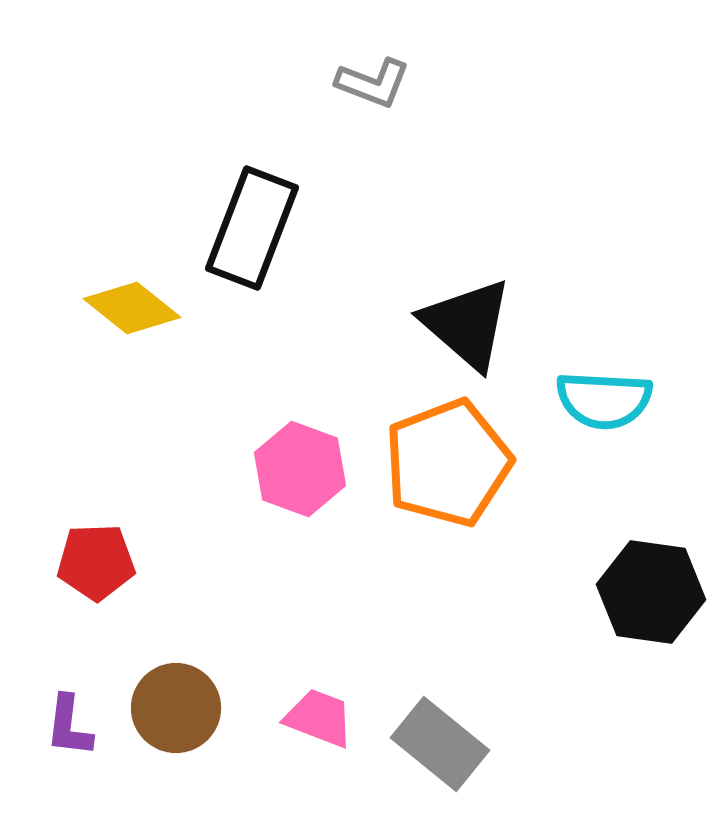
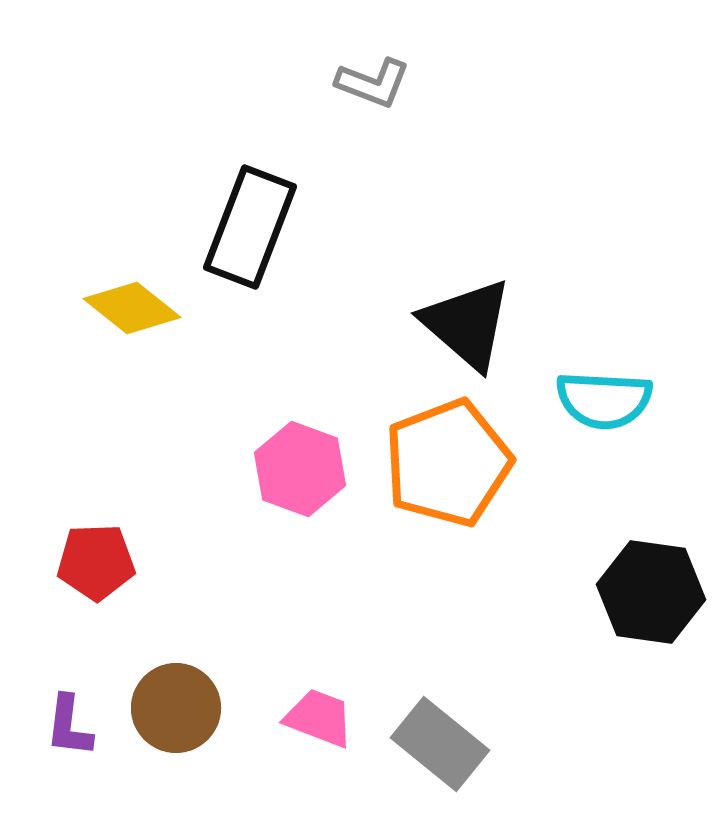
black rectangle: moved 2 px left, 1 px up
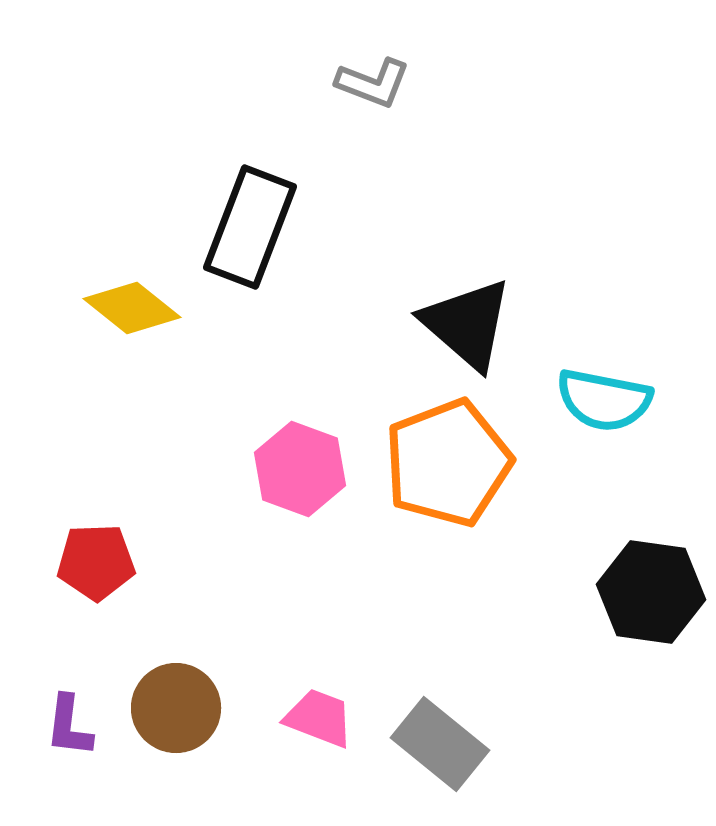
cyan semicircle: rotated 8 degrees clockwise
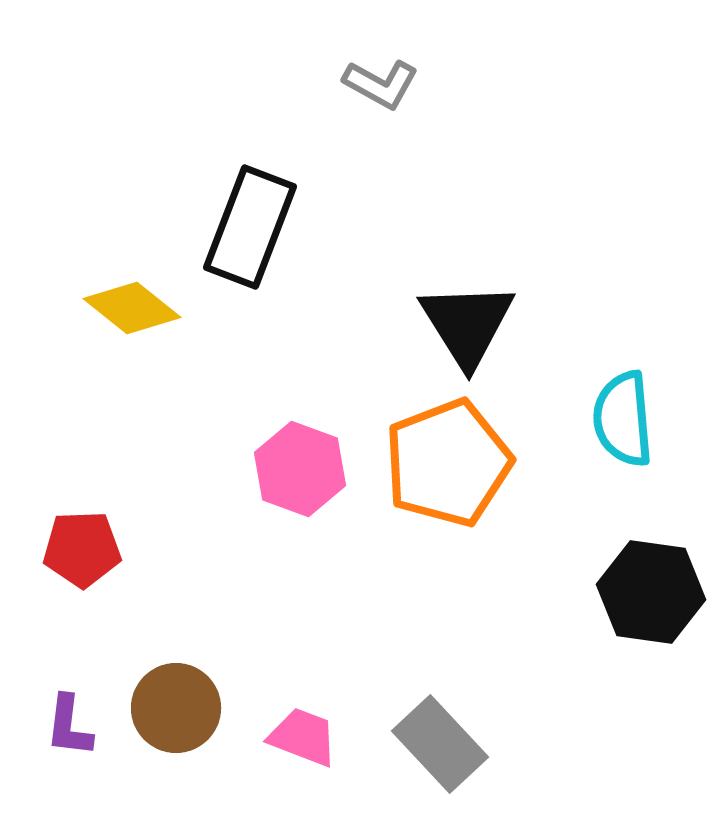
gray L-shape: moved 8 px right, 1 px down; rotated 8 degrees clockwise
black triangle: rotated 17 degrees clockwise
cyan semicircle: moved 19 px right, 19 px down; rotated 74 degrees clockwise
red pentagon: moved 14 px left, 13 px up
pink trapezoid: moved 16 px left, 19 px down
gray rectangle: rotated 8 degrees clockwise
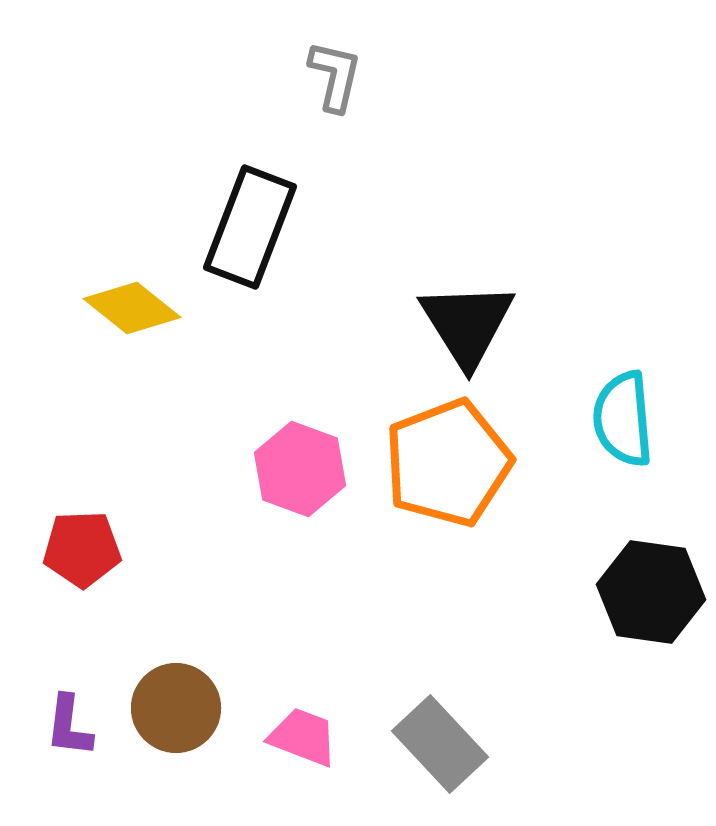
gray L-shape: moved 46 px left, 8 px up; rotated 106 degrees counterclockwise
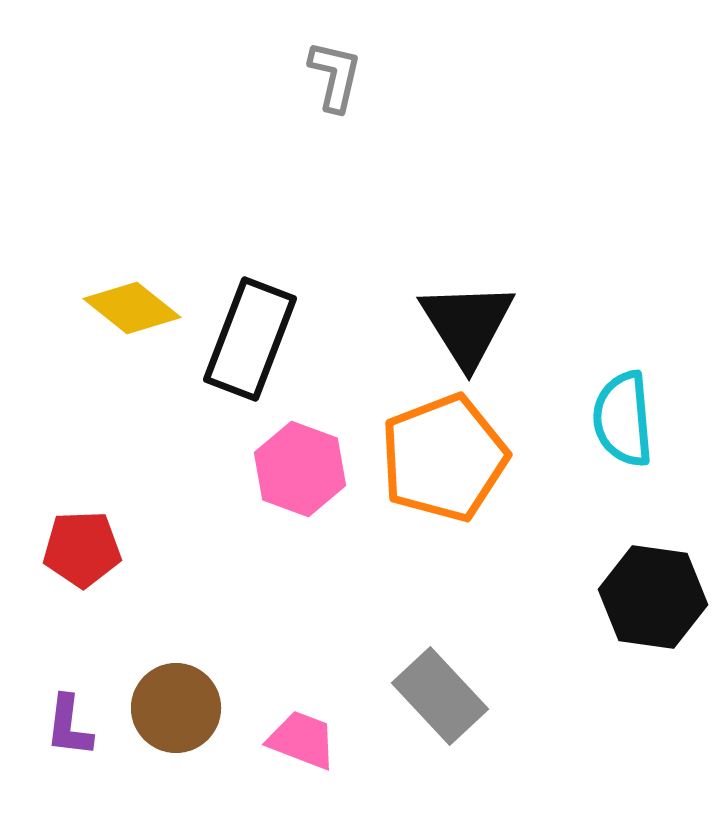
black rectangle: moved 112 px down
orange pentagon: moved 4 px left, 5 px up
black hexagon: moved 2 px right, 5 px down
pink trapezoid: moved 1 px left, 3 px down
gray rectangle: moved 48 px up
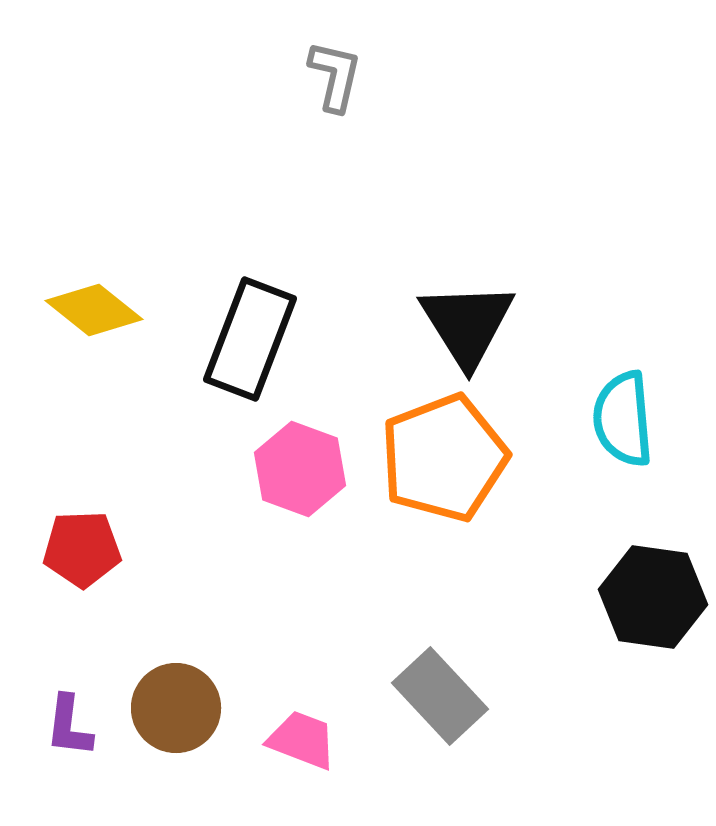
yellow diamond: moved 38 px left, 2 px down
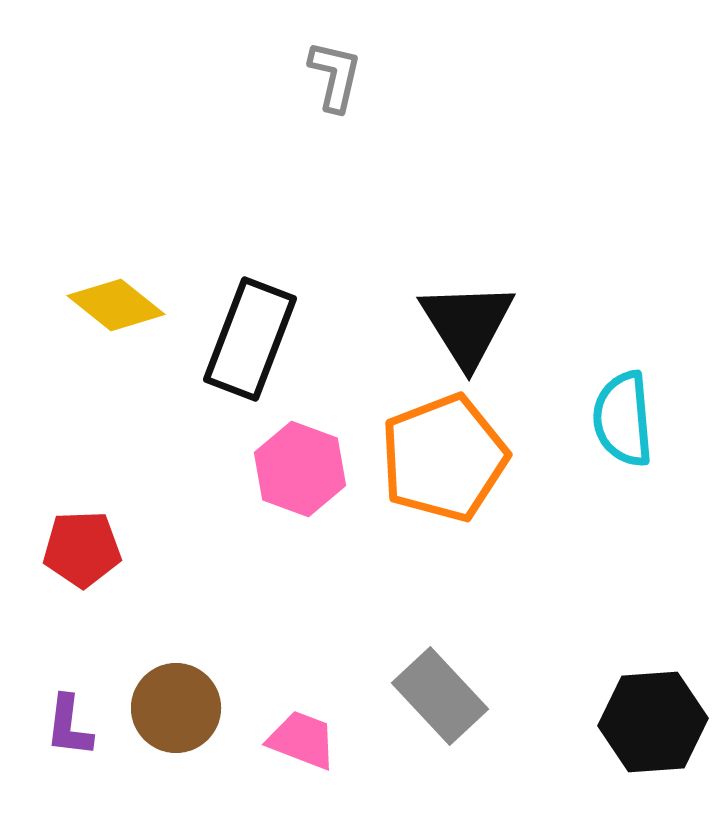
yellow diamond: moved 22 px right, 5 px up
black hexagon: moved 125 px down; rotated 12 degrees counterclockwise
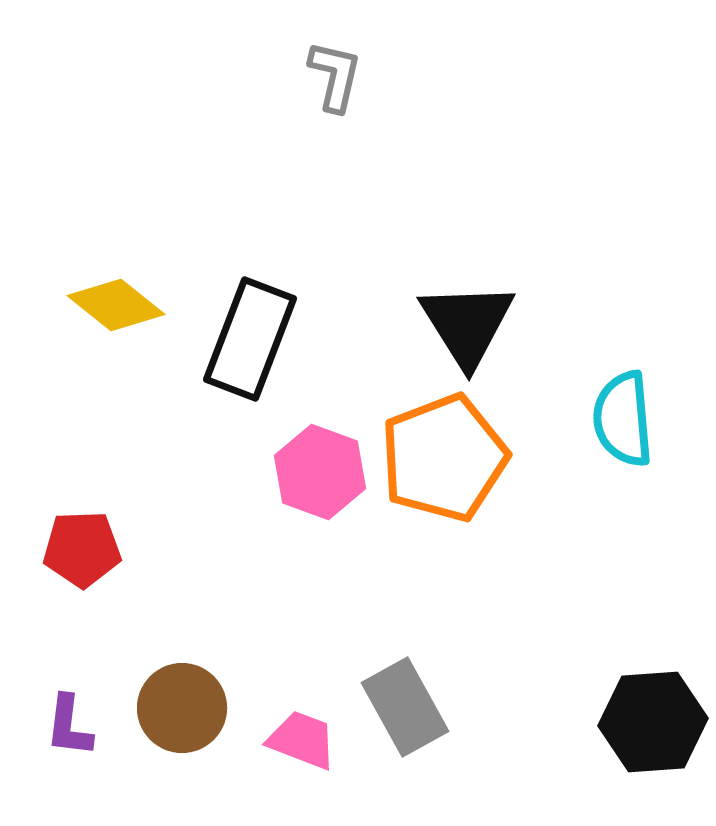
pink hexagon: moved 20 px right, 3 px down
gray rectangle: moved 35 px left, 11 px down; rotated 14 degrees clockwise
brown circle: moved 6 px right
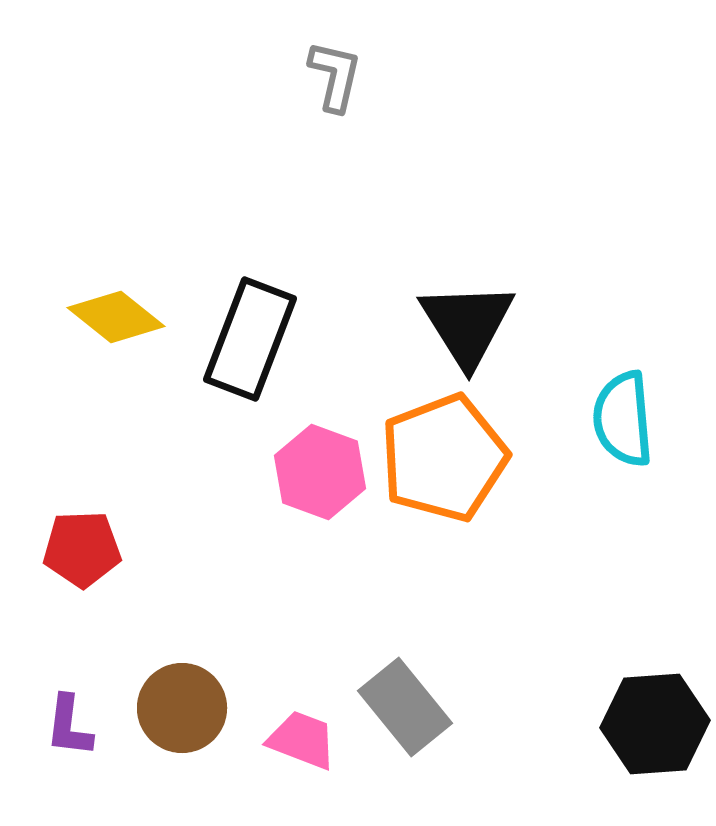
yellow diamond: moved 12 px down
gray rectangle: rotated 10 degrees counterclockwise
black hexagon: moved 2 px right, 2 px down
